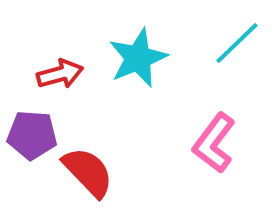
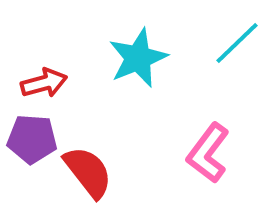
red arrow: moved 16 px left, 9 px down
purple pentagon: moved 4 px down
pink L-shape: moved 6 px left, 10 px down
red semicircle: rotated 6 degrees clockwise
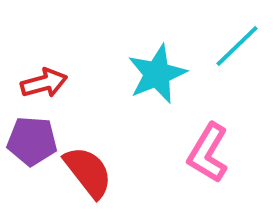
cyan line: moved 3 px down
cyan star: moved 19 px right, 16 px down
purple pentagon: moved 2 px down
pink L-shape: rotated 6 degrees counterclockwise
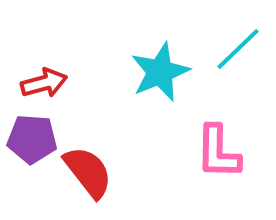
cyan line: moved 1 px right, 3 px down
cyan star: moved 3 px right, 2 px up
purple pentagon: moved 2 px up
pink L-shape: moved 10 px right, 1 px up; rotated 30 degrees counterclockwise
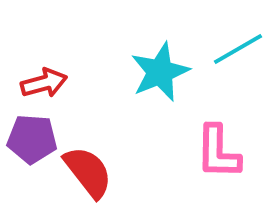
cyan line: rotated 14 degrees clockwise
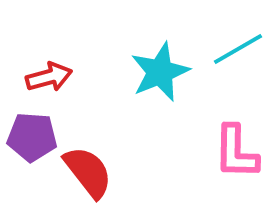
red arrow: moved 5 px right, 6 px up
purple pentagon: moved 2 px up
pink L-shape: moved 18 px right
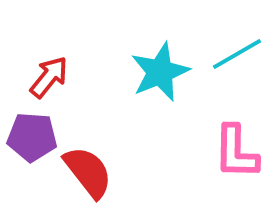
cyan line: moved 1 px left, 5 px down
red arrow: rotated 36 degrees counterclockwise
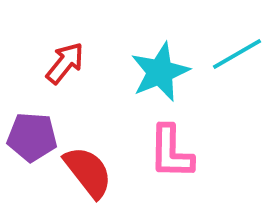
red arrow: moved 16 px right, 14 px up
pink L-shape: moved 65 px left
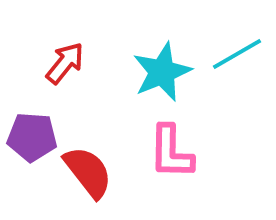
cyan star: moved 2 px right
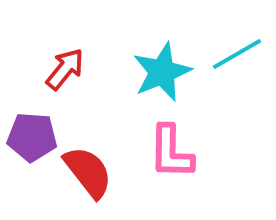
red arrow: moved 6 px down
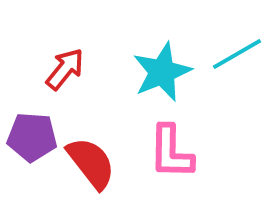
red semicircle: moved 3 px right, 9 px up
